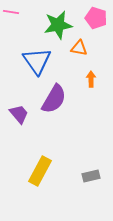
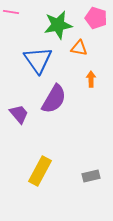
blue triangle: moved 1 px right, 1 px up
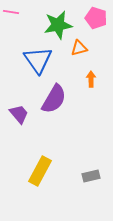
orange triangle: rotated 24 degrees counterclockwise
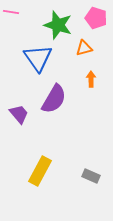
green star: rotated 28 degrees clockwise
orange triangle: moved 5 px right
blue triangle: moved 2 px up
gray rectangle: rotated 36 degrees clockwise
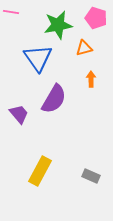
green star: rotated 28 degrees counterclockwise
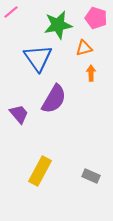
pink line: rotated 49 degrees counterclockwise
orange arrow: moved 6 px up
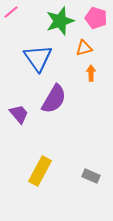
green star: moved 2 px right, 4 px up; rotated 8 degrees counterclockwise
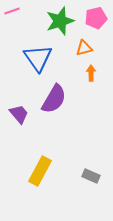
pink line: moved 1 px right, 1 px up; rotated 21 degrees clockwise
pink pentagon: rotated 30 degrees counterclockwise
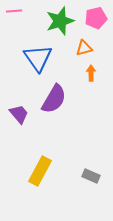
pink line: moved 2 px right; rotated 14 degrees clockwise
